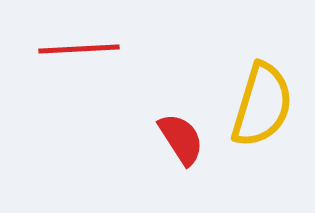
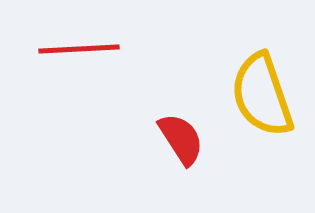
yellow semicircle: moved 10 px up; rotated 144 degrees clockwise
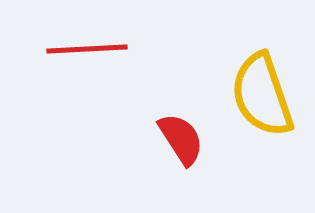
red line: moved 8 px right
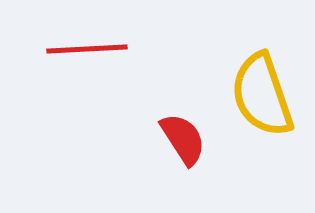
red semicircle: moved 2 px right
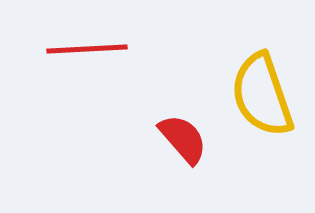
red semicircle: rotated 8 degrees counterclockwise
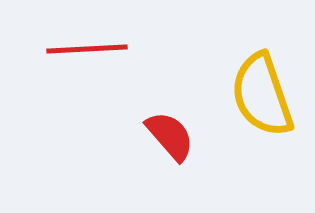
red semicircle: moved 13 px left, 3 px up
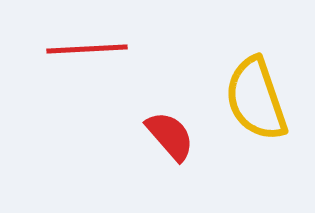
yellow semicircle: moved 6 px left, 4 px down
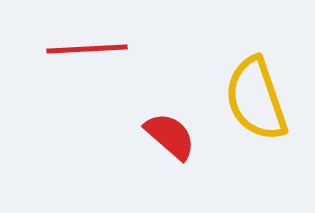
red semicircle: rotated 8 degrees counterclockwise
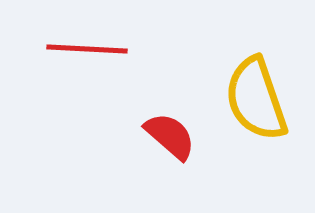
red line: rotated 6 degrees clockwise
